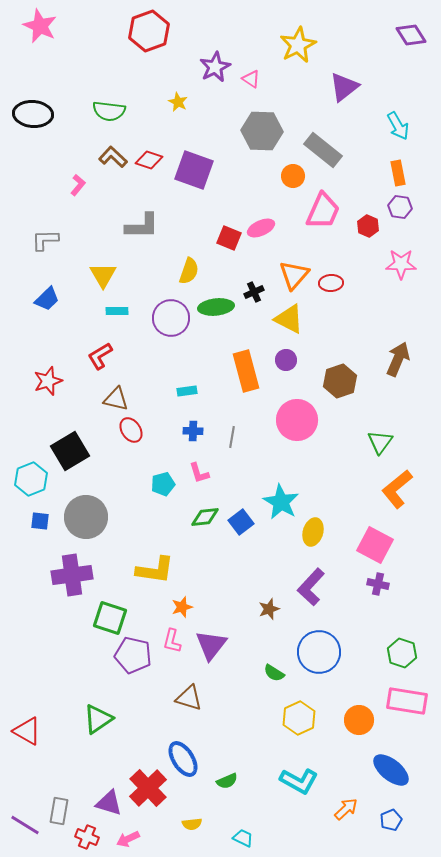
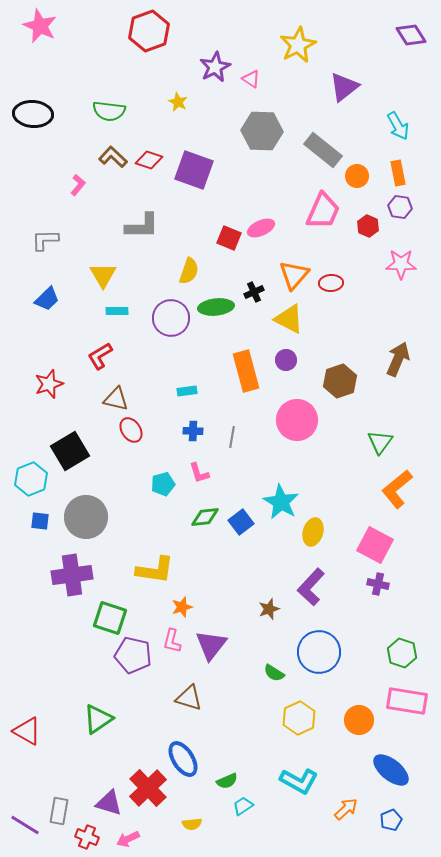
orange circle at (293, 176): moved 64 px right
red star at (48, 381): moved 1 px right, 3 px down
cyan trapezoid at (243, 838): moved 32 px up; rotated 60 degrees counterclockwise
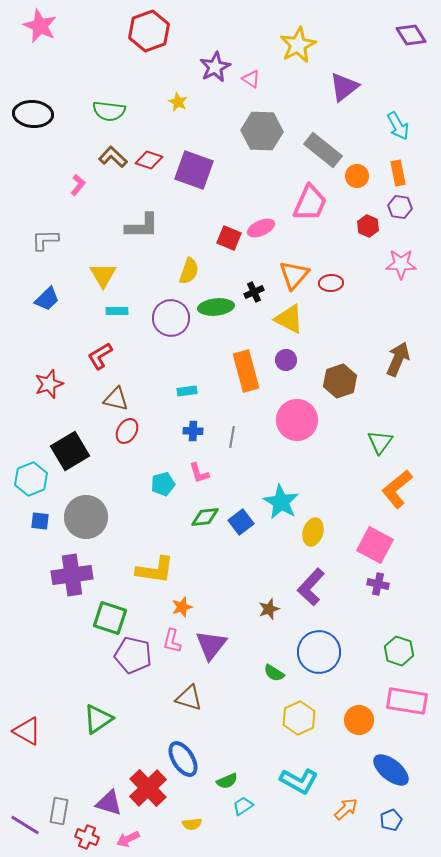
pink trapezoid at (323, 211): moved 13 px left, 8 px up
red ellipse at (131, 430): moved 4 px left, 1 px down; rotated 65 degrees clockwise
green hexagon at (402, 653): moved 3 px left, 2 px up
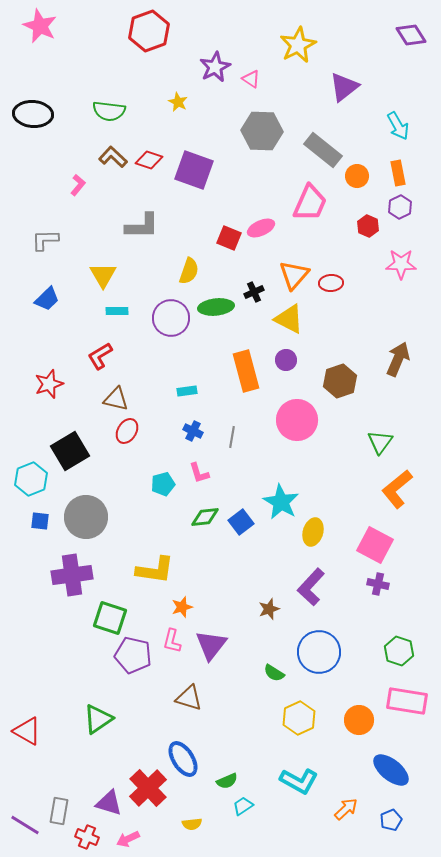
purple hexagon at (400, 207): rotated 25 degrees clockwise
blue cross at (193, 431): rotated 24 degrees clockwise
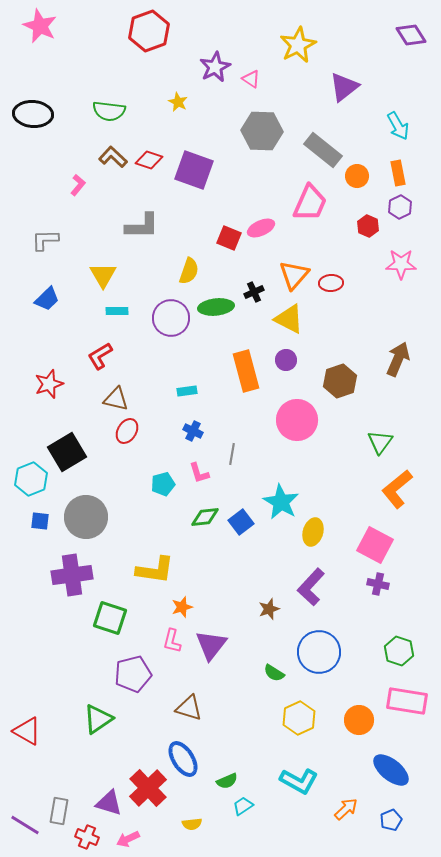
gray line at (232, 437): moved 17 px down
black square at (70, 451): moved 3 px left, 1 px down
purple pentagon at (133, 655): moved 19 px down; rotated 27 degrees counterclockwise
brown triangle at (189, 698): moved 10 px down
